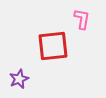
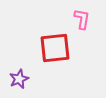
red square: moved 2 px right, 2 px down
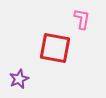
red square: rotated 16 degrees clockwise
